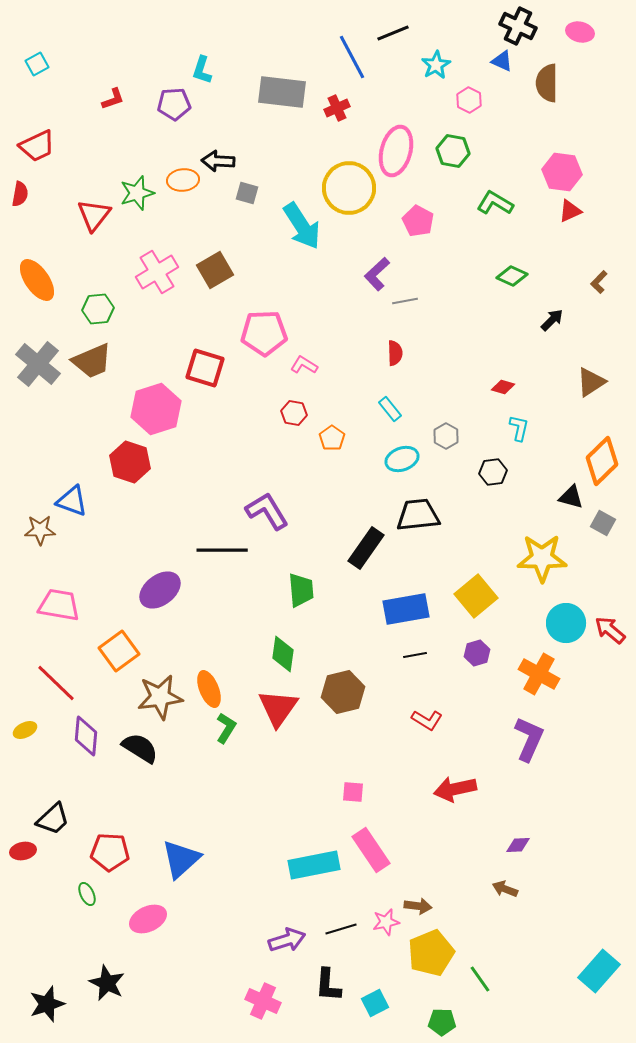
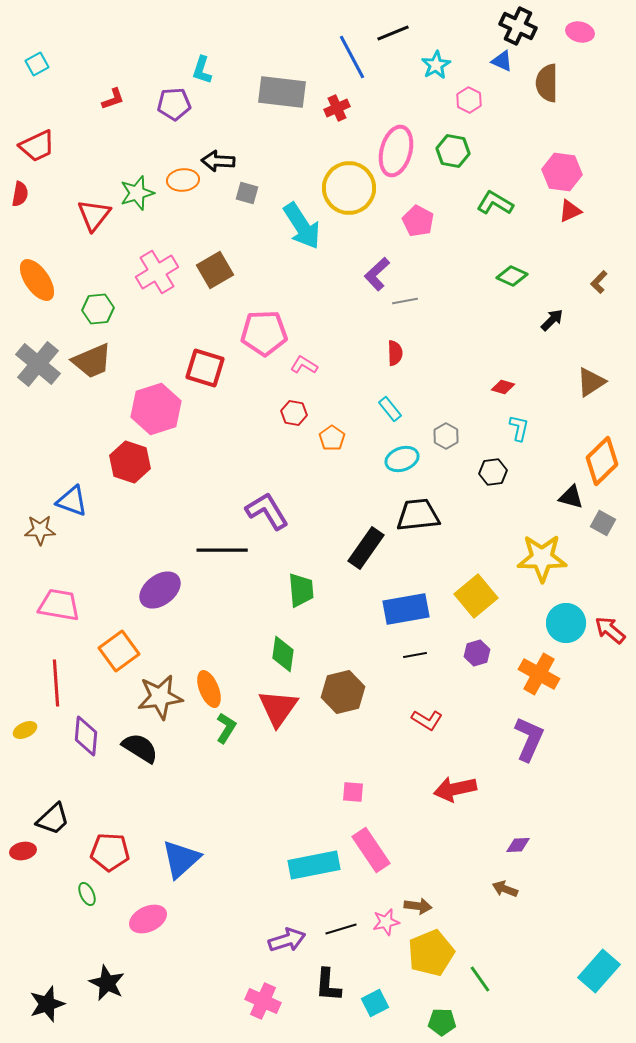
red line at (56, 683): rotated 42 degrees clockwise
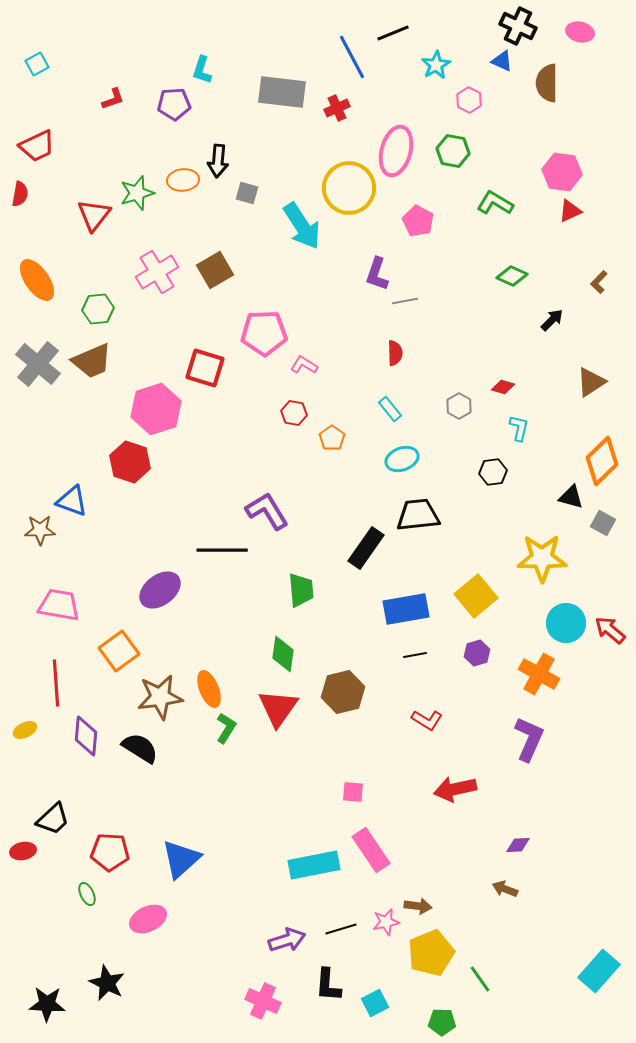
black arrow at (218, 161): rotated 88 degrees counterclockwise
purple L-shape at (377, 274): rotated 28 degrees counterclockwise
gray hexagon at (446, 436): moved 13 px right, 30 px up
black star at (47, 1004): rotated 21 degrees clockwise
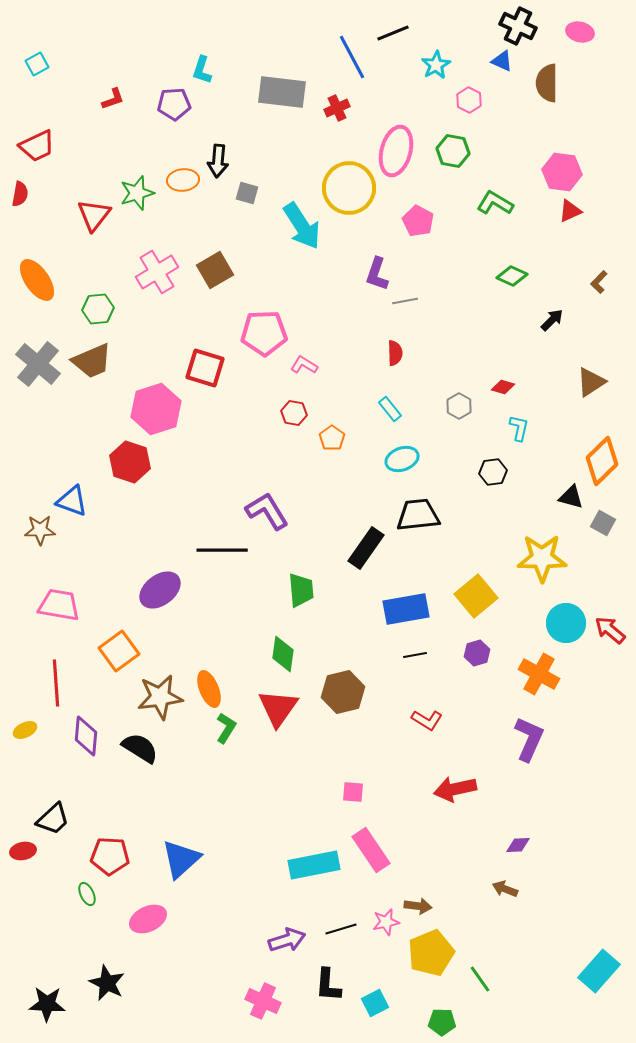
red pentagon at (110, 852): moved 4 px down
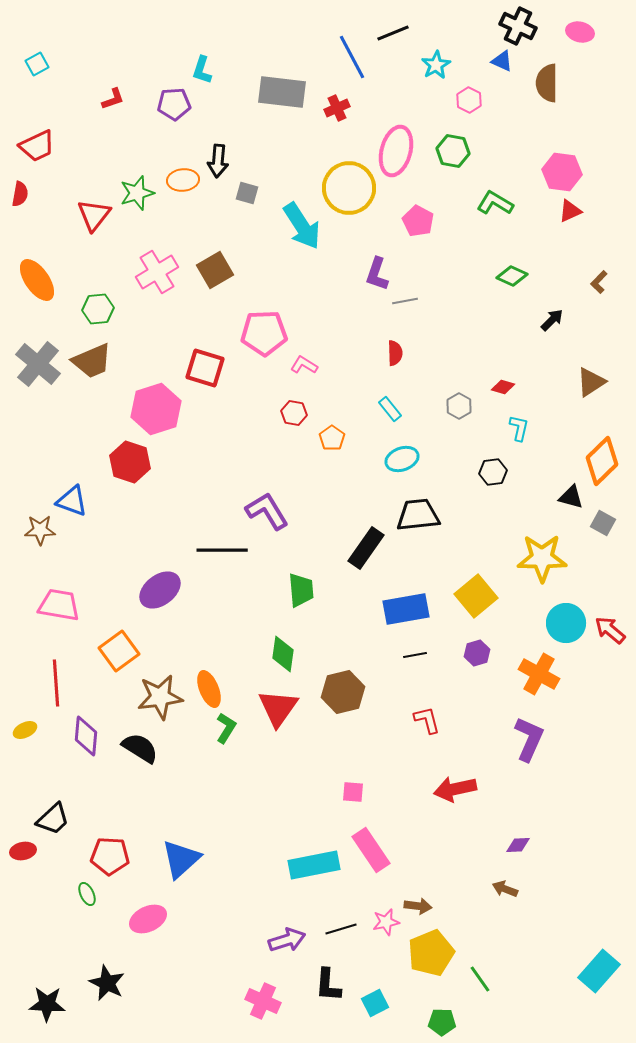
red L-shape at (427, 720): rotated 136 degrees counterclockwise
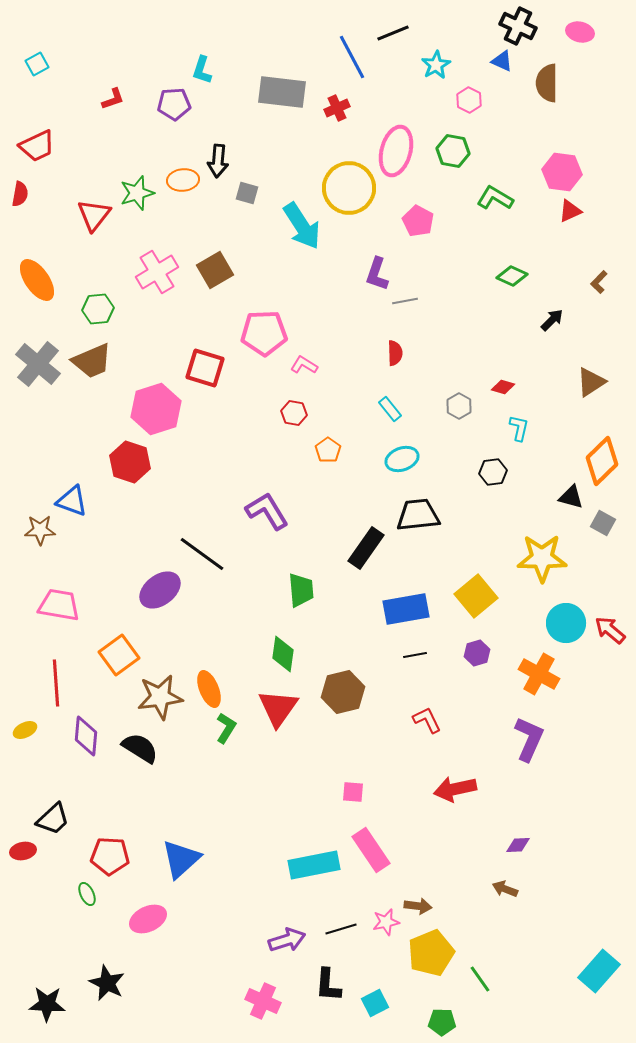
green L-shape at (495, 203): moved 5 px up
orange pentagon at (332, 438): moved 4 px left, 12 px down
black line at (222, 550): moved 20 px left, 4 px down; rotated 36 degrees clockwise
orange square at (119, 651): moved 4 px down
red L-shape at (427, 720): rotated 12 degrees counterclockwise
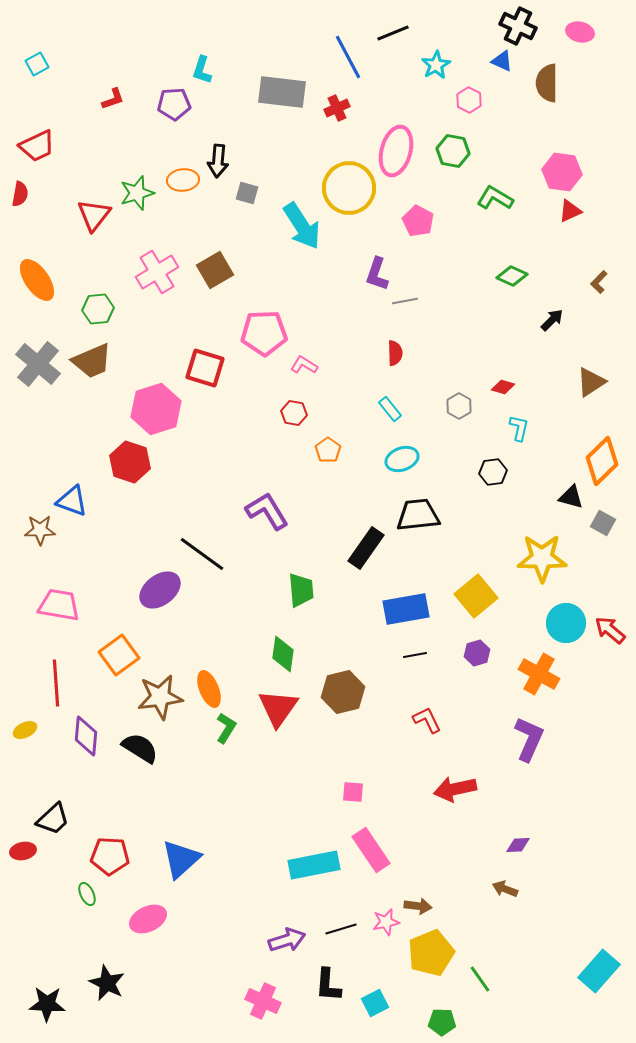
blue line at (352, 57): moved 4 px left
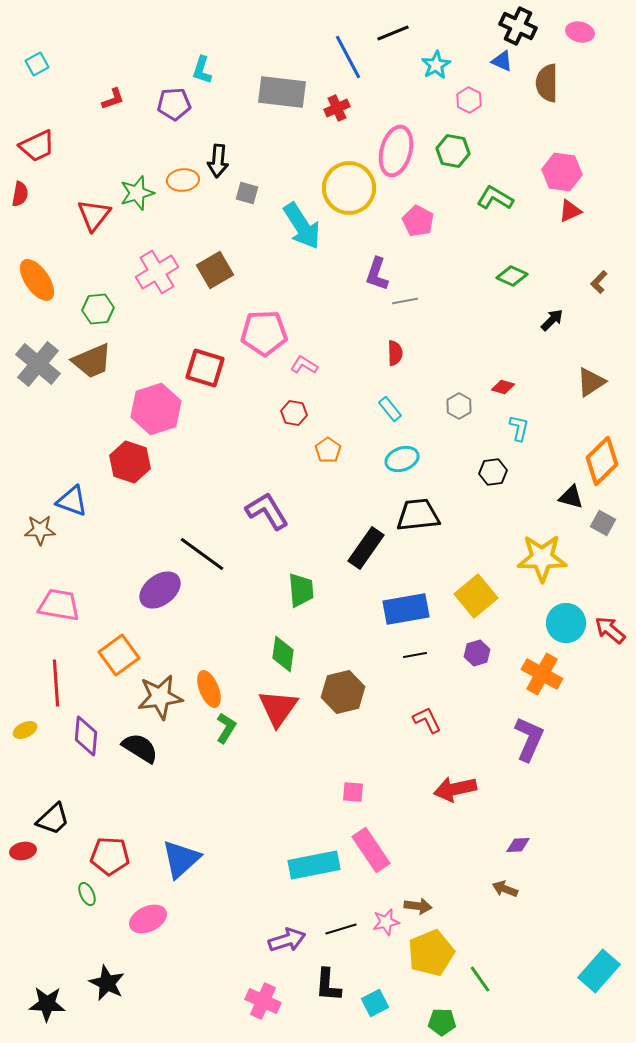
orange cross at (539, 674): moved 3 px right
